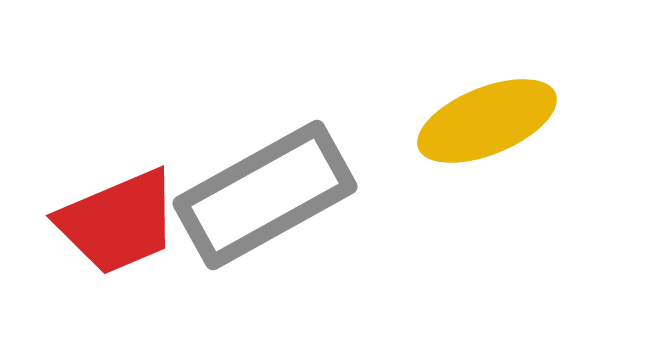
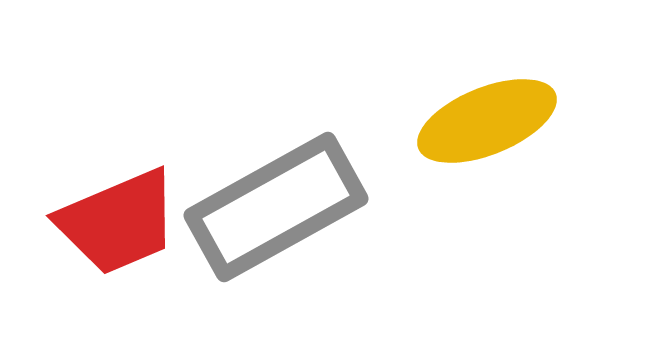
gray rectangle: moved 11 px right, 12 px down
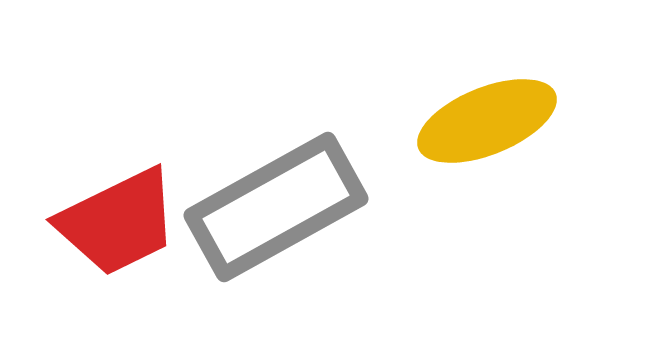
red trapezoid: rotated 3 degrees counterclockwise
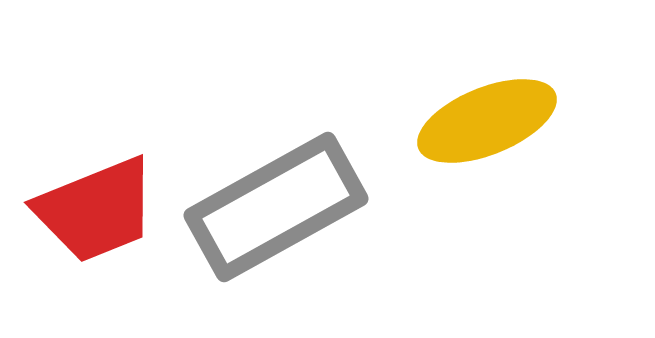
red trapezoid: moved 22 px left, 12 px up; rotated 4 degrees clockwise
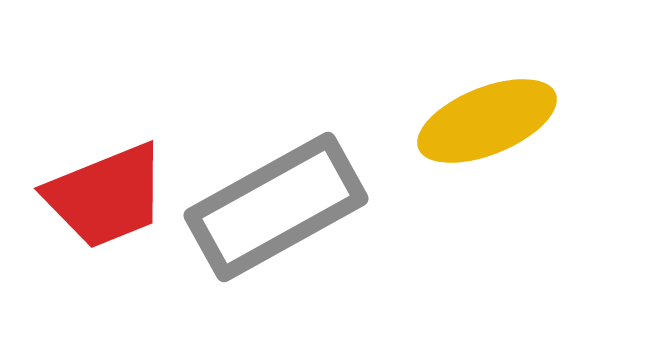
red trapezoid: moved 10 px right, 14 px up
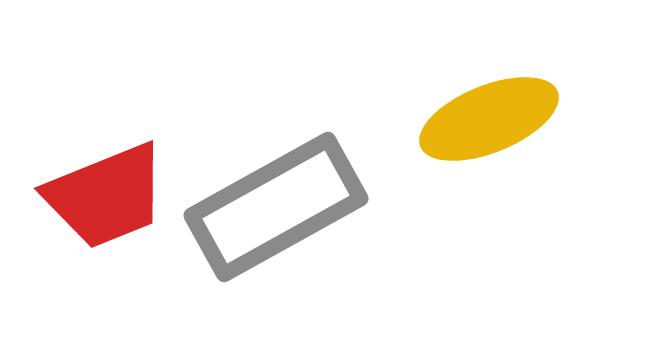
yellow ellipse: moved 2 px right, 2 px up
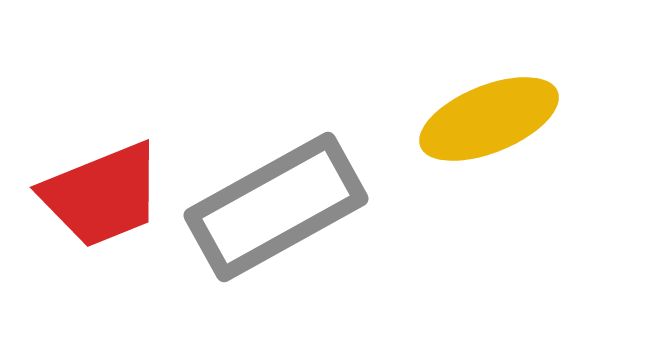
red trapezoid: moved 4 px left, 1 px up
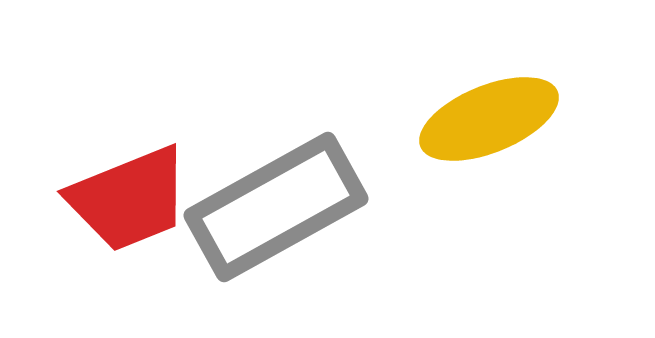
red trapezoid: moved 27 px right, 4 px down
